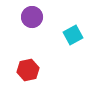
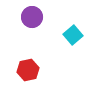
cyan square: rotated 12 degrees counterclockwise
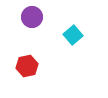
red hexagon: moved 1 px left, 4 px up
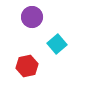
cyan square: moved 16 px left, 9 px down
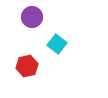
cyan square: rotated 12 degrees counterclockwise
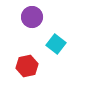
cyan square: moved 1 px left
